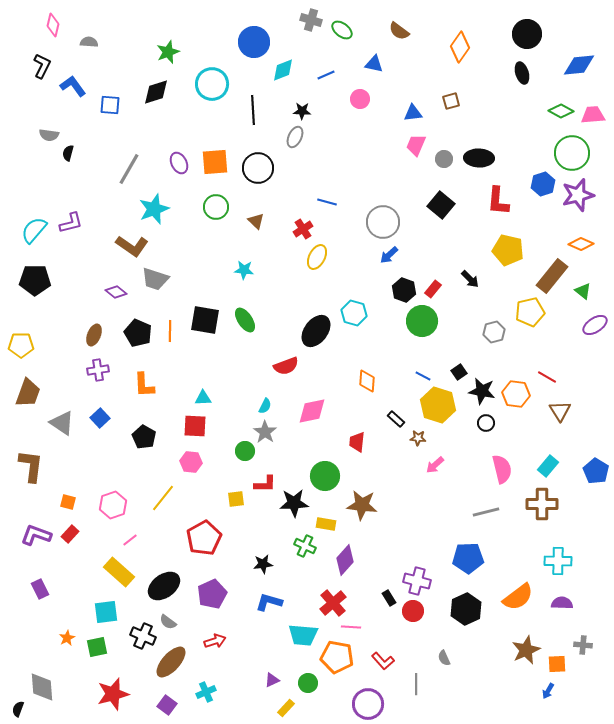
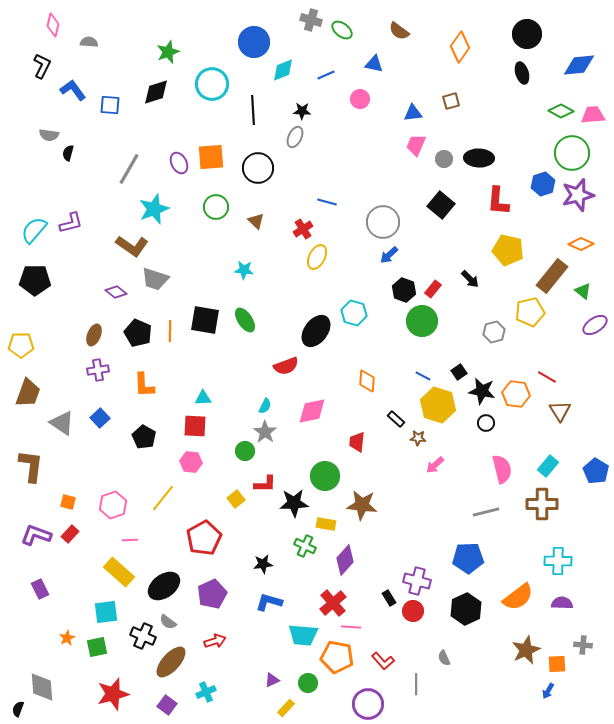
blue L-shape at (73, 86): moved 4 px down
orange square at (215, 162): moved 4 px left, 5 px up
yellow square at (236, 499): rotated 30 degrees counterclockwise
pink line at (130, 540): rotated 35 degrees clockwise
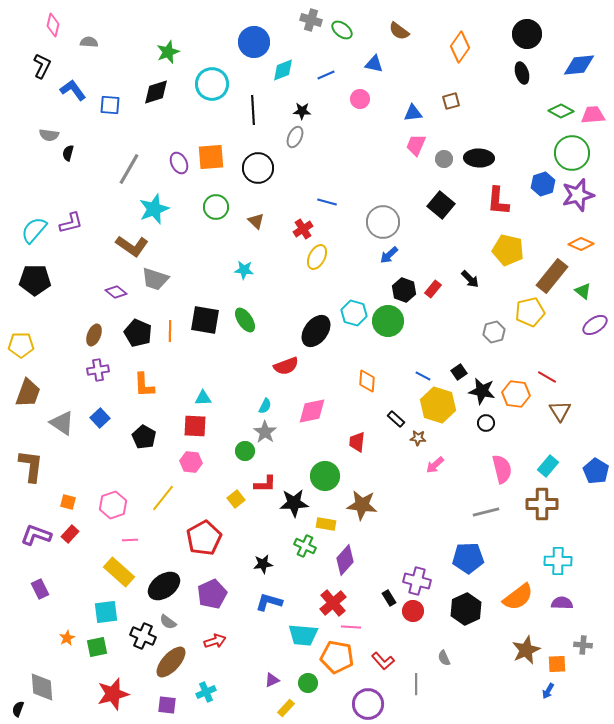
green circle at (422, 321): moved 34 px left
purple square at (167, 705): rotated 30 degrees counterclockwise
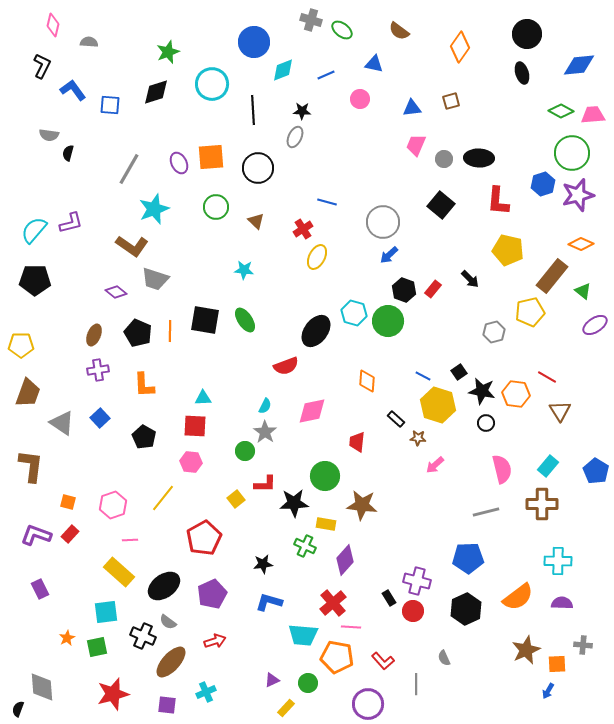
blue triangle at (413, 113): moved 1 px left, 5 px up
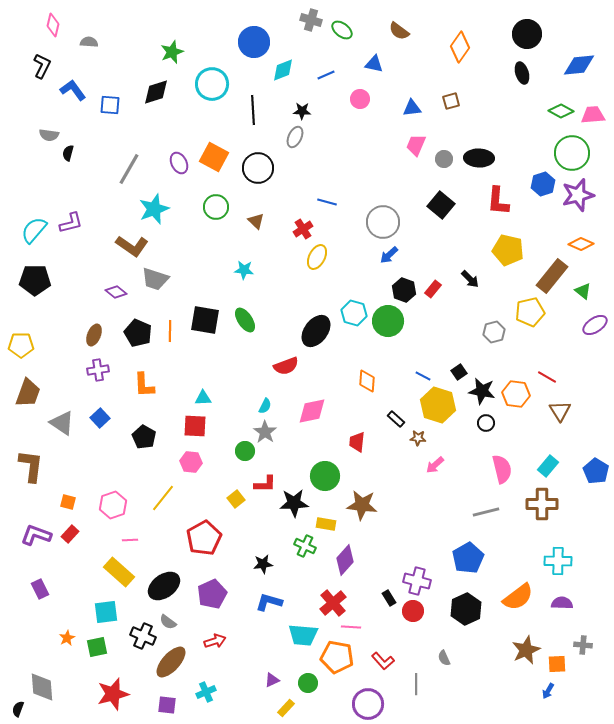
green star at (168, 52): moved 4 px right
orange square at (211, 157): moved 3 px right; rotated 32 degrees clockwise
blue pentagon at (468, 558): rotated 28 degrees counterclockwise
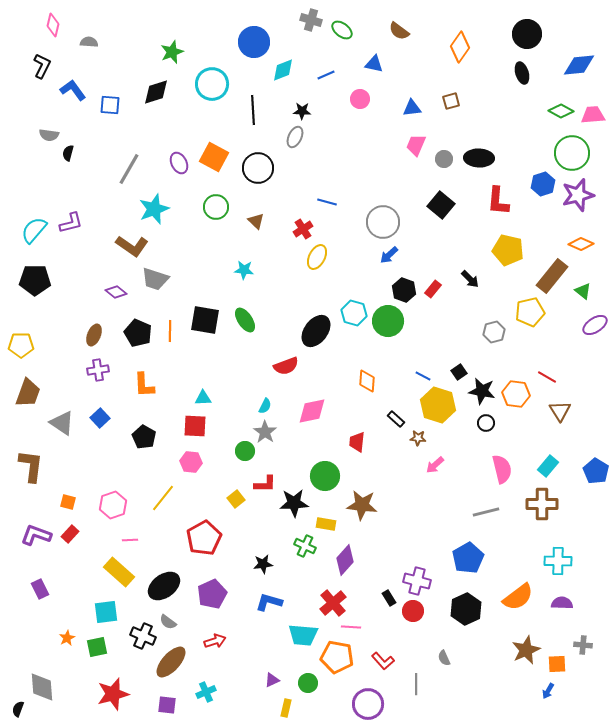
yellow rectangle at (286, 708): rotated 30 degrees counterclockwise
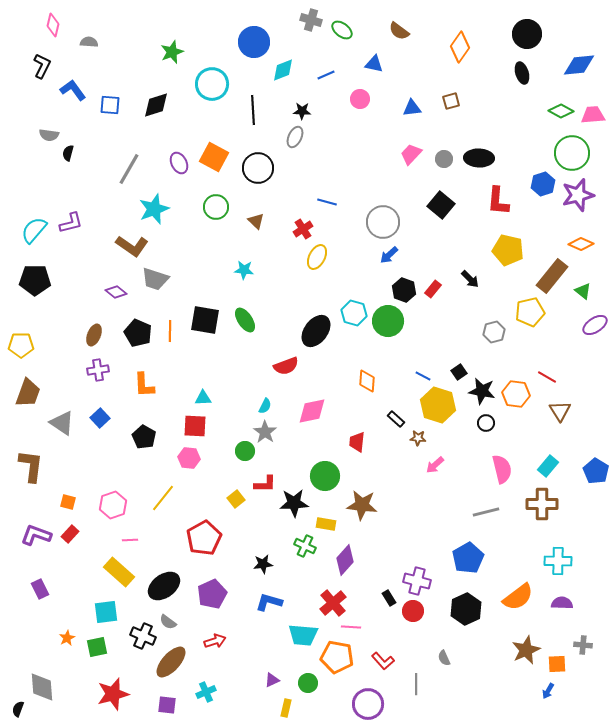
black diamond at (156, 92): moved 13 px down
pink trapezoid at (416, 145): moved 5 px left, 9 px down; rotated 20 degrees clockwise
pink hexagon at (191, 462): moved 2 px left, 4 px up
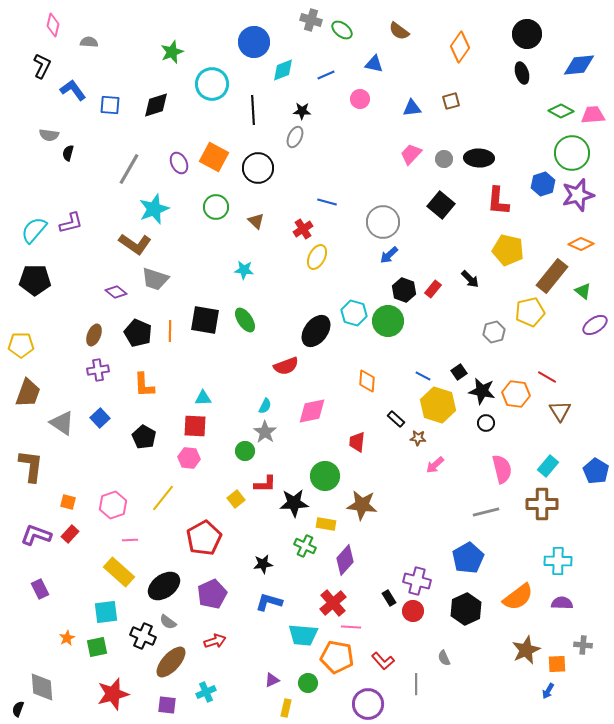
brown L-shape at (132, 246): moved 3 px right, 2 px up
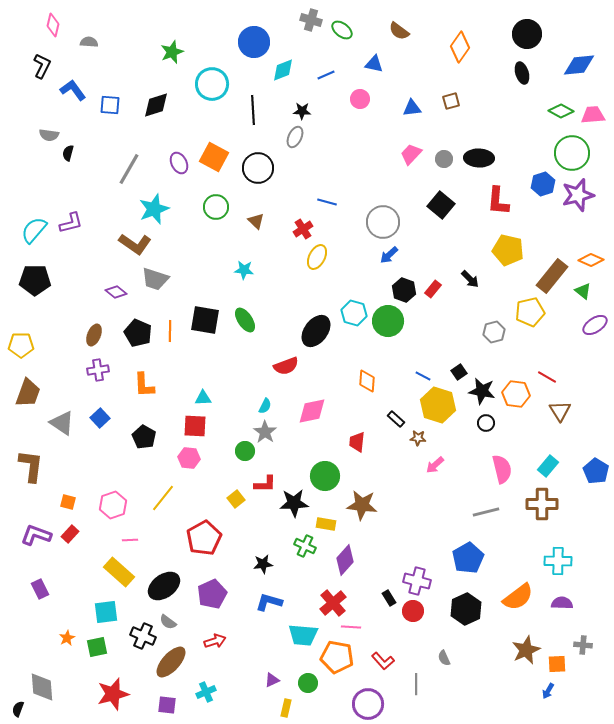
orange diamond at (581, 244): moved 10 px right, 16 px down
